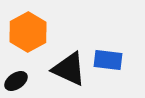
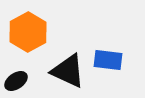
black triangle: moved 1 px left, 2 px down
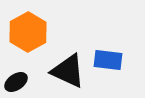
black ellipse: moved 1 px down
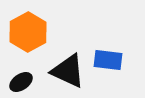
black ellipse: moved 5 px right
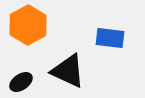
orange hexagon: moved 7 px up
blue rectangle: moved 2 px right, 22 px up
